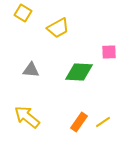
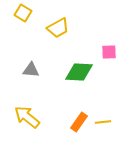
yellow line: rotated 28 degrees clockwise
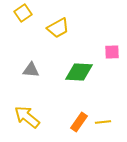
yellow square: rotated 24 degrees clockwise
pink square: moved 3 px right
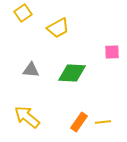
green diamond: moved 7 px left, 1 px down
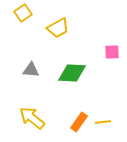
yellow arrow: moved 5 px right, 1 px down
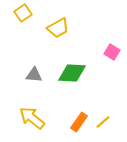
pink square: rotated 35 degrees clockwise
gray triangle: moved 3 px right, 5 px down
yellow line: rotated 35 degrees counterclockwise
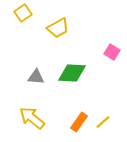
gray triangle: moved 2 px right, 2 px down
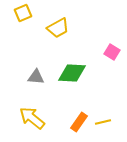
yellow square: rotated 12 degrees clockwise
yellow line: rotated 28 degrees clockwise
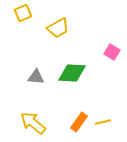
yellow arrow: moved 1 px right, 5 px down
